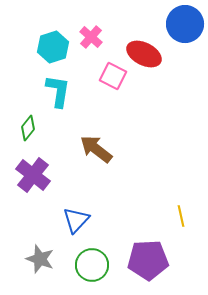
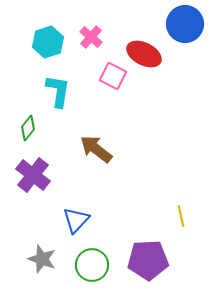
cyan hexagon: moved 5 px left, 5 px up
gray star: moved 2 px right
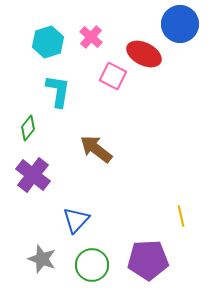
blue circle: moved 5 px left
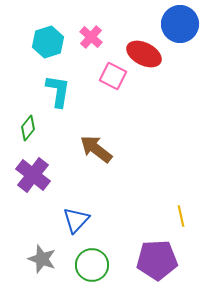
purple pentagon: moved 9 px right
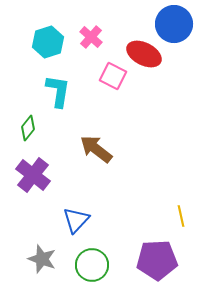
blue circle: moved 6 px left
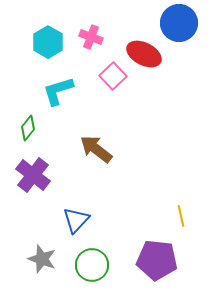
blue circle: moved 5 px right, 1 px up
pink cross: rotated 20 degrees counterclockwise
cyan hexagon: rotated 12 degrees counterclockwise
pink square: rotated 20 degrees clockwise
cyan L-shape: rotated 116 degrees counterclockwise
purple pentagon: rotated 9 degrees clockwise
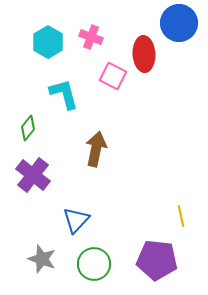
red ellipse: rotated 60 degrees clockwise
pink square: rotated 20 degrees counterclockwise
cyan L-shape: moved 6 px right, 3 px down; rotated 92 degrees clockwise
brown arrow: rotated 64 degrees clockwise
green circle: moved 2 px right, 1 px up
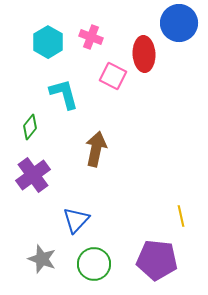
green diamond: moved 2 px right, 1 px up
purple cross: rotated 16 degrees clockwise
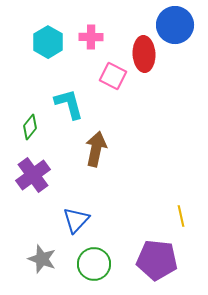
blue circle: moved 4 px left, 2 px down
pink cross: rotated 20 degrees counterclockwise
cyan L-shape: moved 5 px right, 10 px down
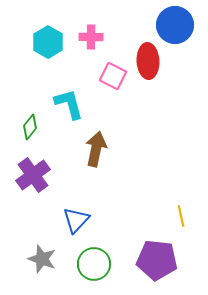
red ellipse: moved 4 px right, 7 px down
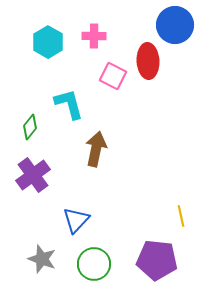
pink cross: moved 3 px right, 1 px up
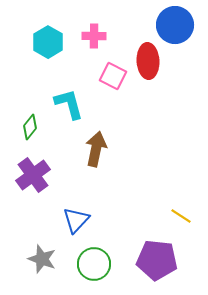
yellow line: rotated 45 degrees counterclockwise
